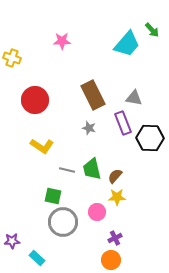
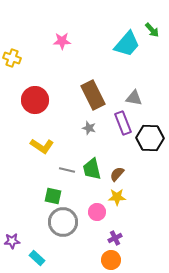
brown semicircle: moved 2 px right, 2 px up
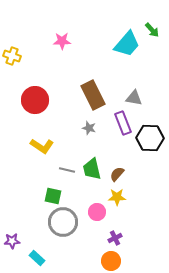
yellow cross: moved 2 px up
orange circle: moved 1 px down
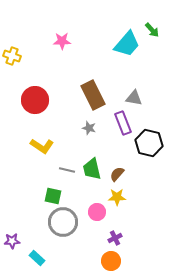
black hexagon: moved 1 px left, 5 px down; rotated 12 degrees clockwise
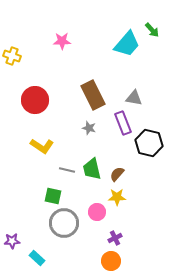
gray circle: moved 1 px right, 1 px down
